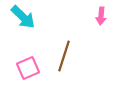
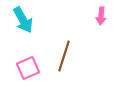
cyan arrow: moved 3 px down; rotated 16 degrees clockwise
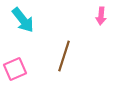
cyan arrow: rotated 8 degrees counterclockwise
pink square: moved 13 px left, 1 px down
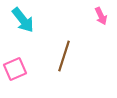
pink arrow: rotated 30 degrees counterclockwise
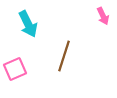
pink arrow: moved 2 px right
cyan arrow: moved 5 px right, 4 px down; rotated 12 degrees clockwise
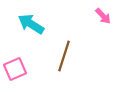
pink arrow: rotated 18 degrees counterclockwise
cyan arrow: moved 3 px right; rotated 148 degrees clockwise
